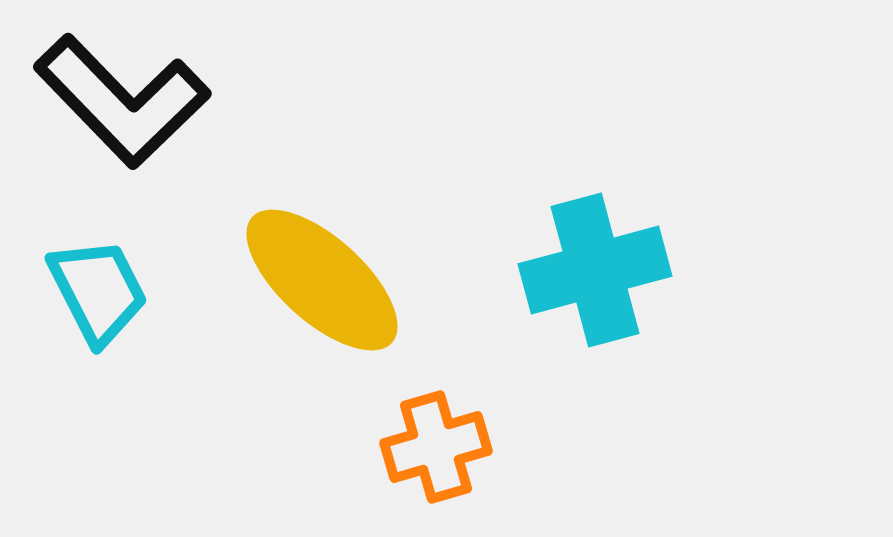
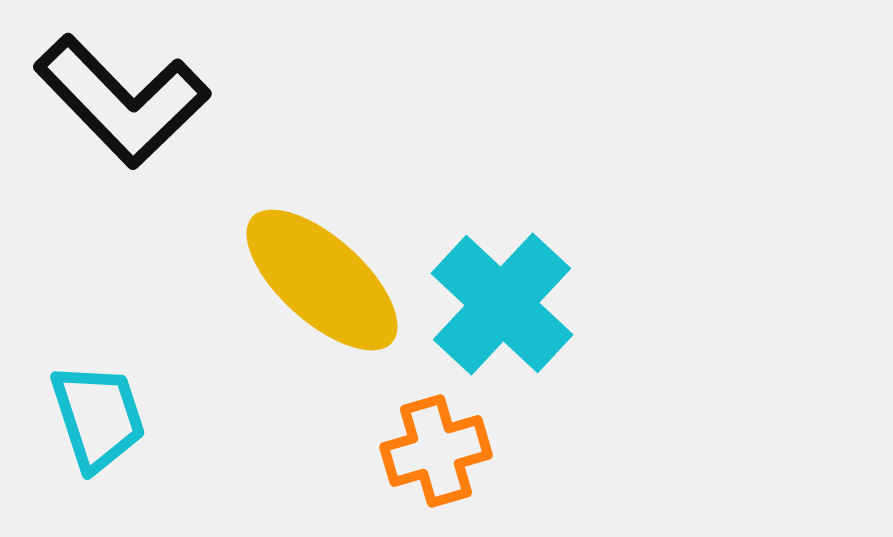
cyan cross: moved 93 px left, 34 px down; rotated 32 degrees counterclockwise
cyan trapezoid: moved 126 px down; rotated 9 degrees clockwise
orange cross: moved 4 px down
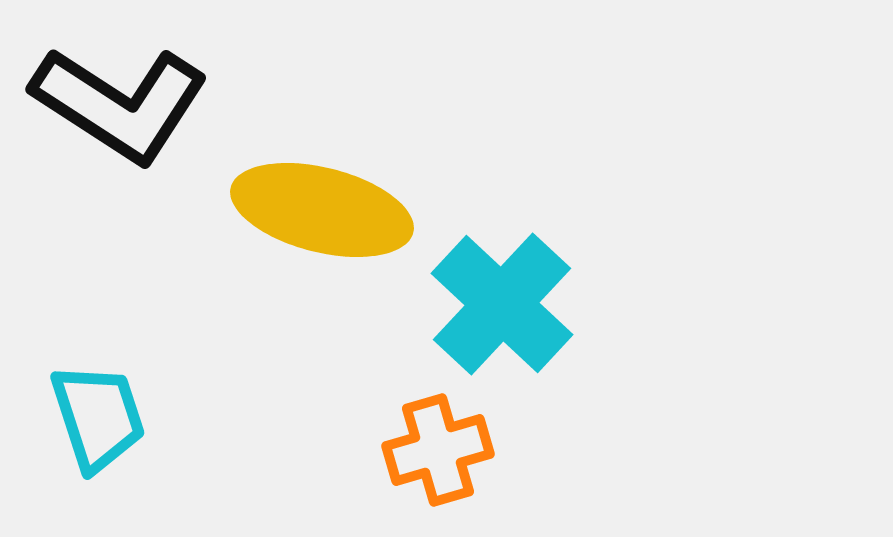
black L-shape: moved 2 px left, 3 px down; rotated 13 degrees counterclockwise
yellow ellipse: moved 70 px up; rotated 28 degrees counterclockwise
orange cross: moved 2 px right, 1 px up
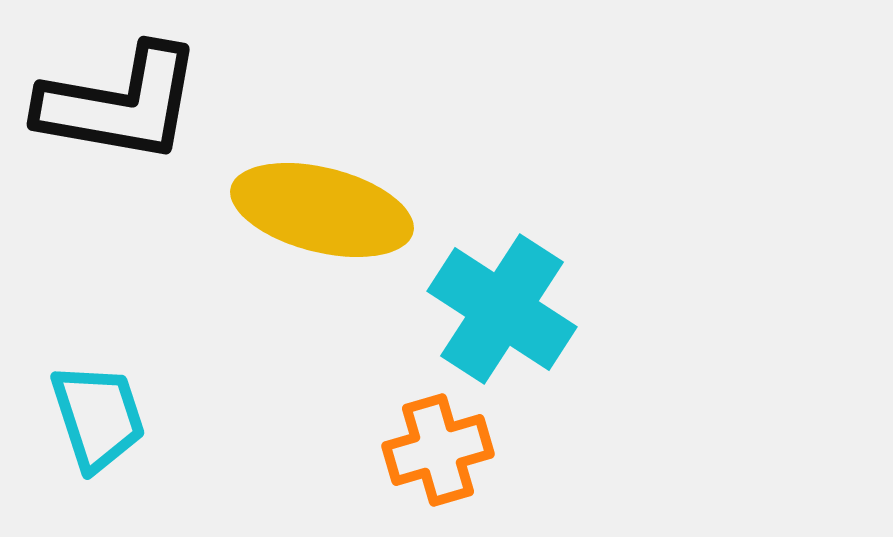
black L-shape: rotated 23 degrees counterclockwise
cyan cross: moved 5 px down; rotated 10 degrees counterclockwise
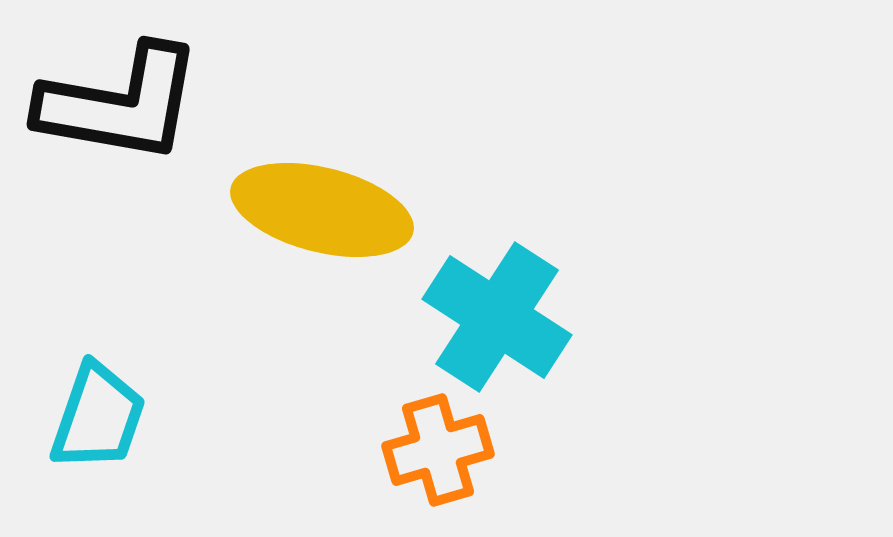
cyan cross: moved 5 px left, 8 px down
cyan trapezoid: rotated 37 degrees clockwise
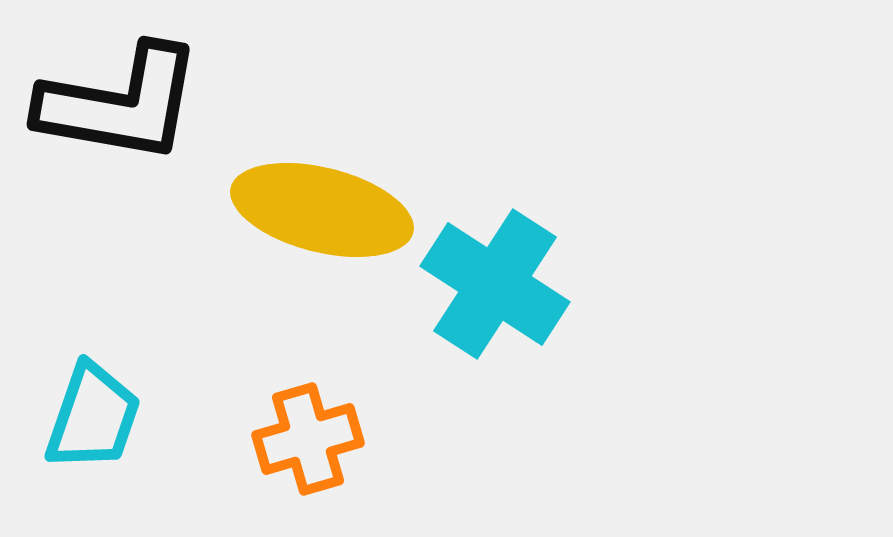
cyan cross: moved 2 px left, 33 px up
cyan trapezoid: moved 5 px left
orange cross: moved 130 px left, 11 px up
